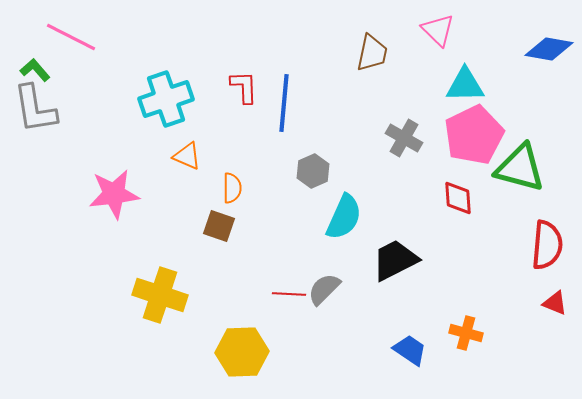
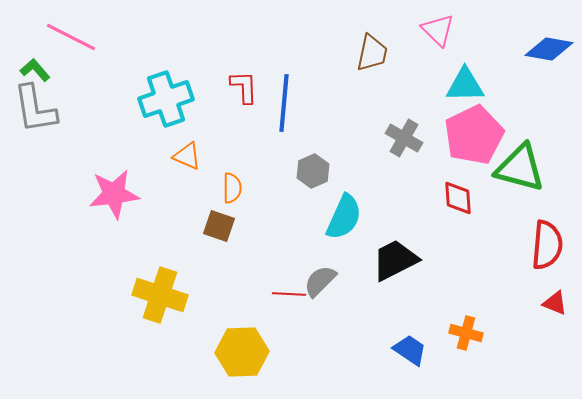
gray semicircle: moved 4 px left, 8 px up
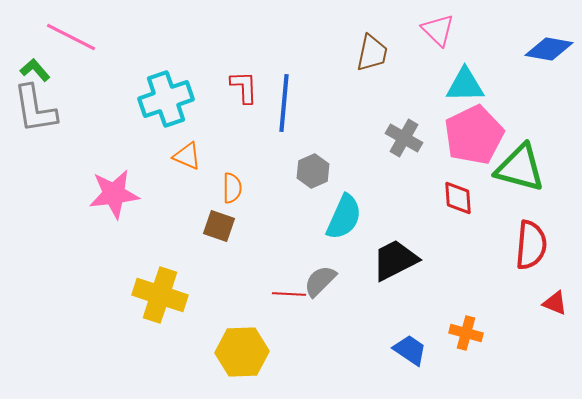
red semicircle: moved 16 px left
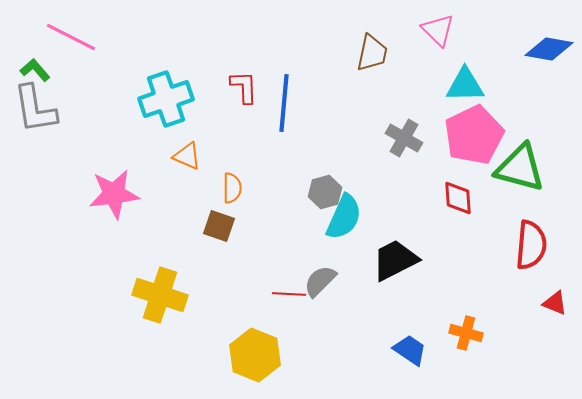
gray hexagon: moved 12 px right, 21 px down; rotated 8 degrees clockwise
yellow hexagon: moved 13 px right, 3 px down; rotated 24 degrees clockwise
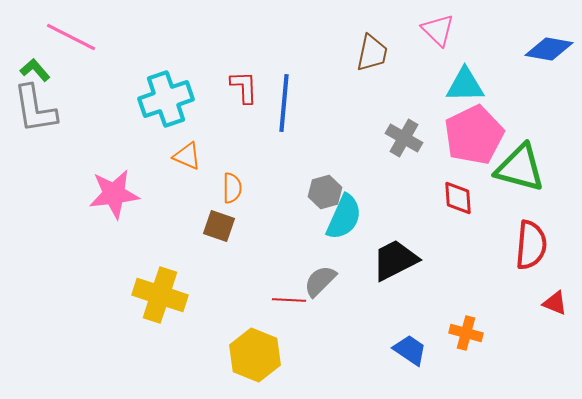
red line: moved 6 px down
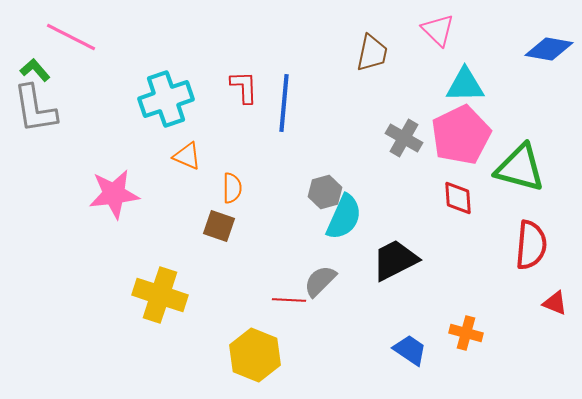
pink pentagon: moved 13 px left
